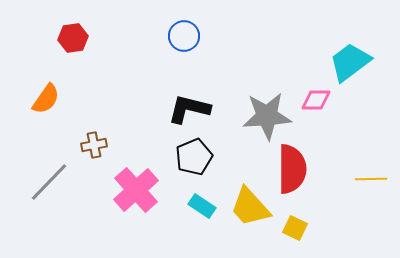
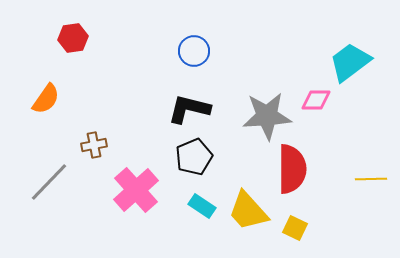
blue circle: moved 10 px right, 15 px down
yellow trapezoid: moved 2 px left, 4 px down
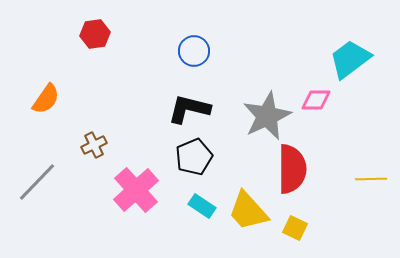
red hexagon: moved 22 px right, 4 px up
cyan trapezoid: moved 3 px up
gray star: rotated 21 degrees counterclockwise
brown cross: rotated 15 degrees counterclockwise
gray line: moved 12 px left
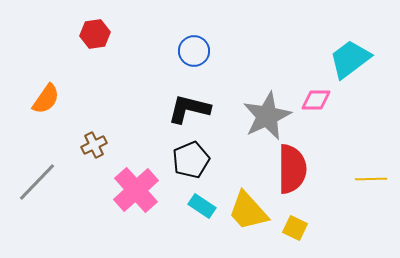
black pentagon: moved 3 px left, 3 px down
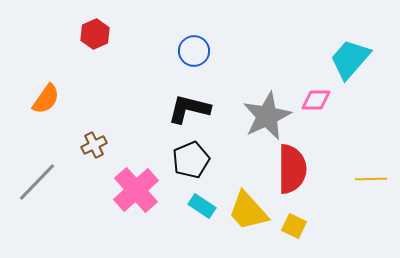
red hexagon: rotated 16 degrees counterclockwise
cyan trapezoid: rotated 12 degrees counterclockwise
yellow square: moved 1 px left, 2 px up
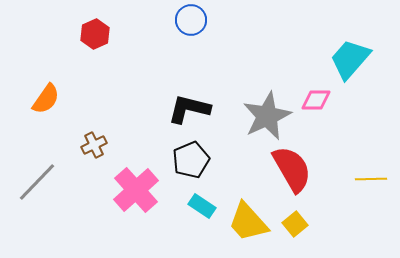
blue circle: moved 3 px left, 31 px up
red semicircle: rotated 30 degrees counterclockwise
yellow trapezoid: moved 11 px down
yellow square: moved 1 px right, 2 px up; rotated 25 degrees clockwise
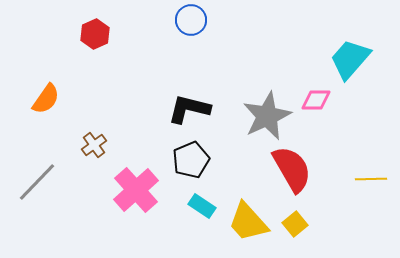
brown cross: rotated 10 degrees counterclockwise
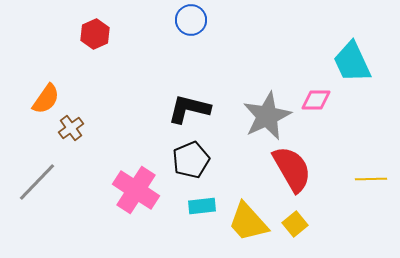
cyan trapezoid: moved 2 px right, 3 px down; rotated 66 degrees counterclockwise
brown cross: moved 23 px left, 17 px up
pink cross: rotated 15 degrees counterclockwise
cyan rectangle: rotated 40 degrees counterclockwise
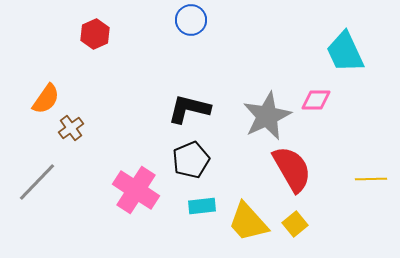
cyan trapezoid: moved 7 px left, 10 px up
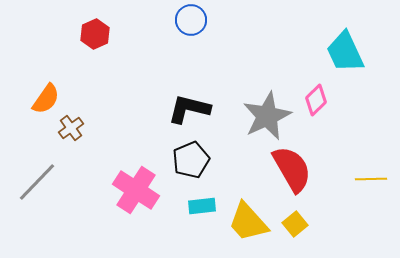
pink diamond: rotated 44 degrees counterclockwise
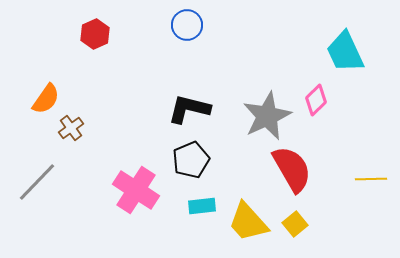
blue circle: moved 4 px left, 5 px down
